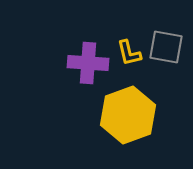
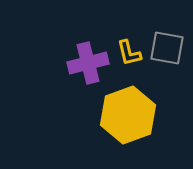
gray square: moved 1 px right, 1 px down
purple cross: rotated 18 degrees counterclockwise
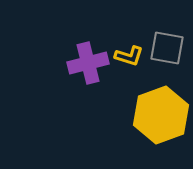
yellow L-shape: moved 3 px down; rotated 60 degrees counterclockwise
yellow hexagon: moved 33 px right
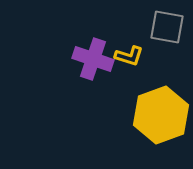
gray square: moved 21 px up
purple cross: moved 5 px right, 4 px up; rotated 33 degrees clockwise
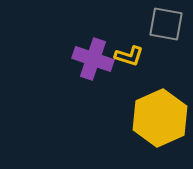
gray square: moved 1 px left, 3 px up
yellow hexagon: moved 1 px left, 3 px down; rotated 4 degrees counterclockwise
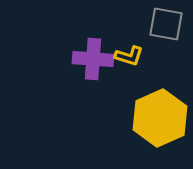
purple cross: rotated 15 degrees counterclockwise
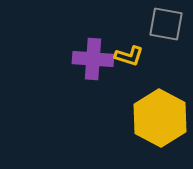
yellow hexagon: rotated 8 degrees counterclockwise
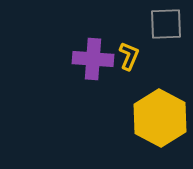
gray square: rotated 12 degrees counterclockwise
yellow L-shape: rotated 84 degrees counterclockwise
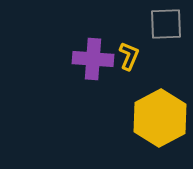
yellow hexagon: rotated 4 degrees clockwise
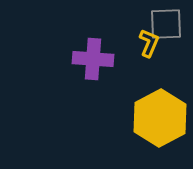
yellow L-shape: moved 20 px right, 13 px up
